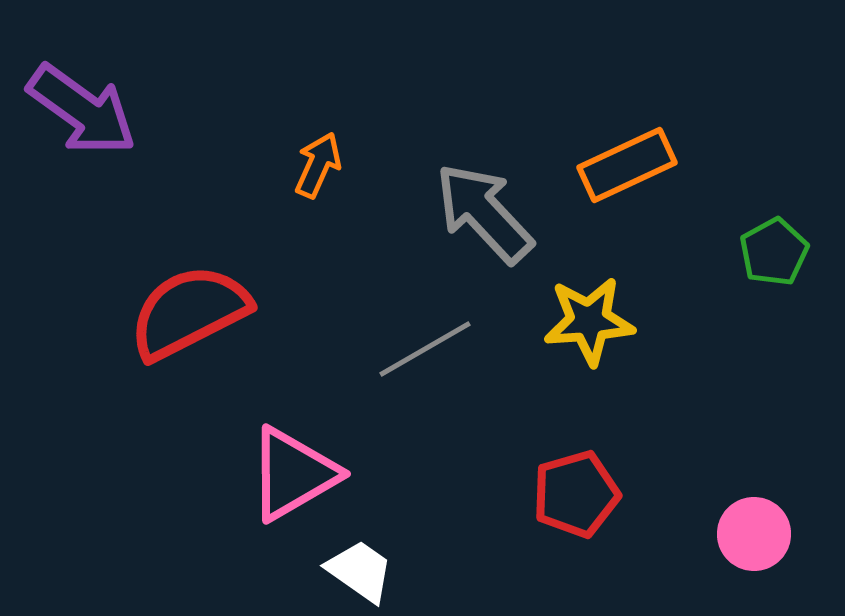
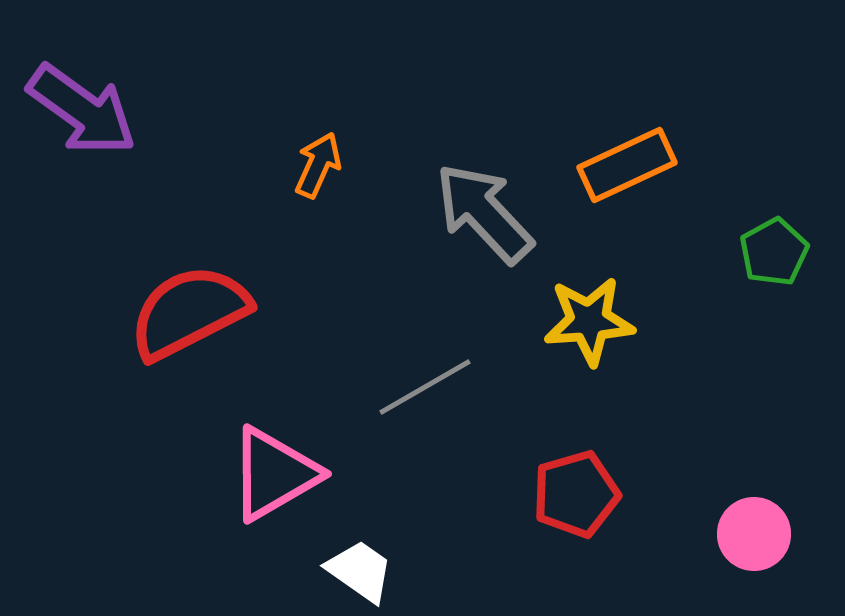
gray line: moved 38 px down
pink triangle: moved 19 px left
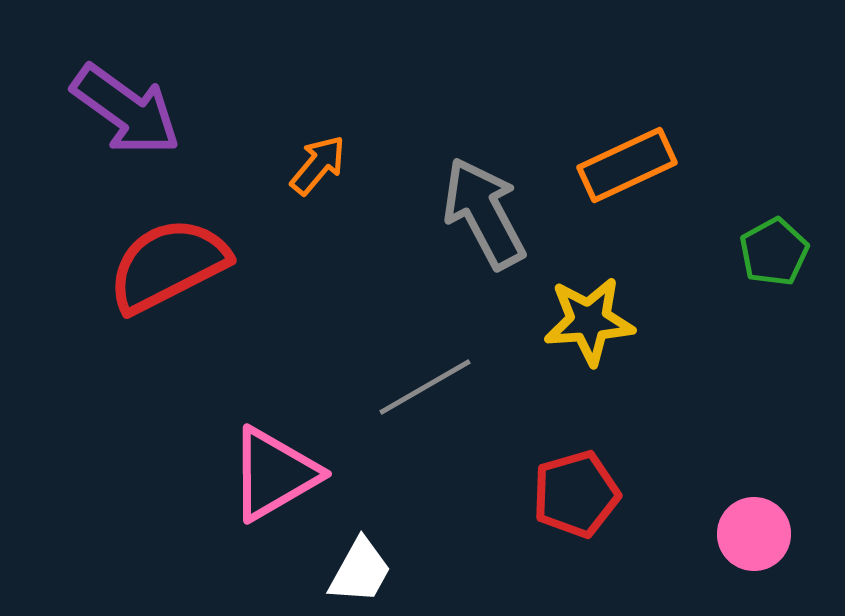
purple arrow: moved 44 px right
orange arrow: rotated 16 degrees clockwise
gray arrow: rotated 15 degrees clockwise
red semicircle: moved 21 px left, 47 px up
white trapezoid: rotated 84 degrees clockwise
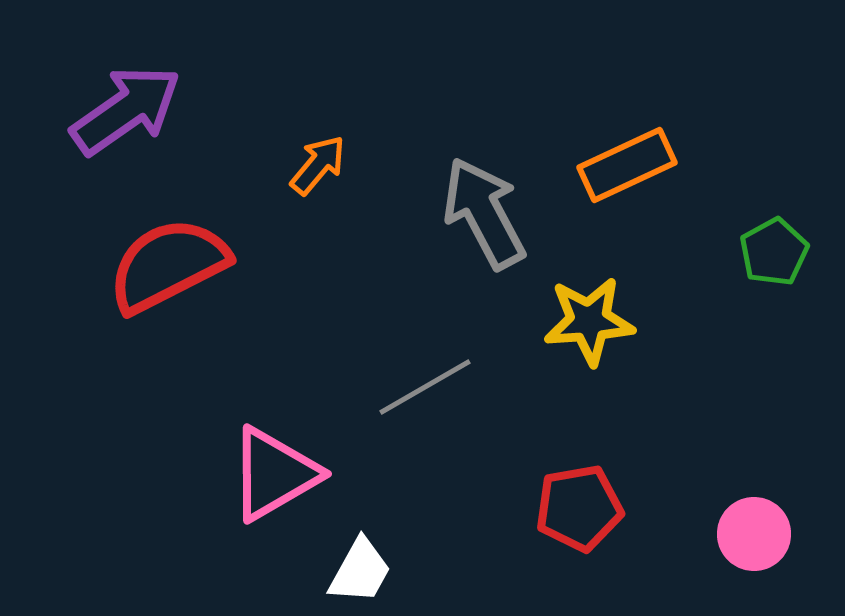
purple arrow: rotated 71 degrees counterclockwise
red pentagon: moved 3 px right, 14 px down; rotated 6 degrees clockwise
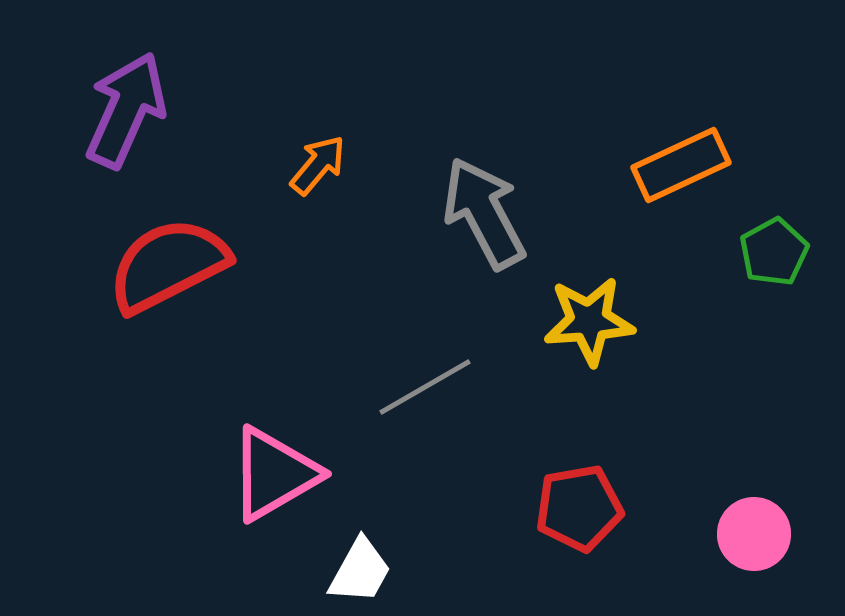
purple arrow: rotated 31 degrees counterclockwise
orange rectangle: moved 54 px right
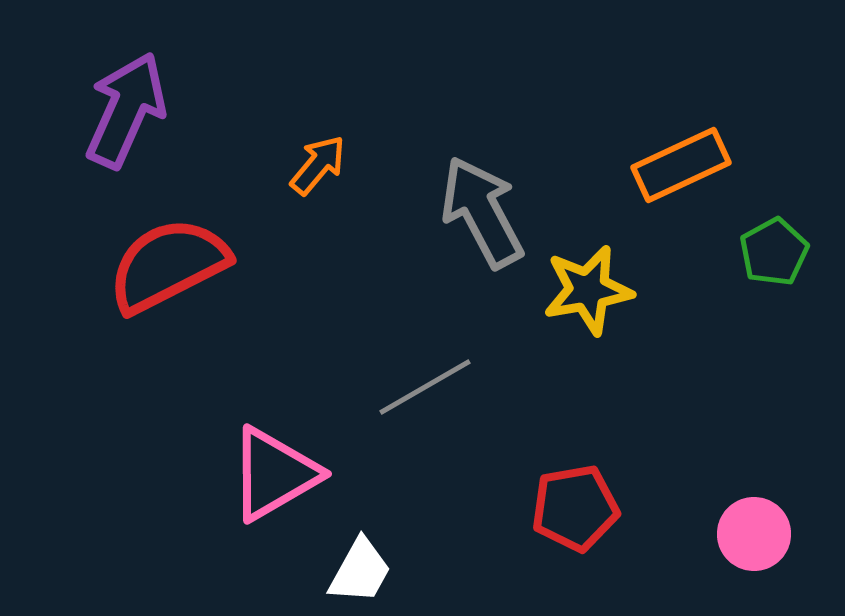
gray arrow: moved 2 px left, 1 px up
yellow star: moved 1 px left, 31 px up; rotated 6 degrees counterclockwise
red pentagon: moved 4 px left
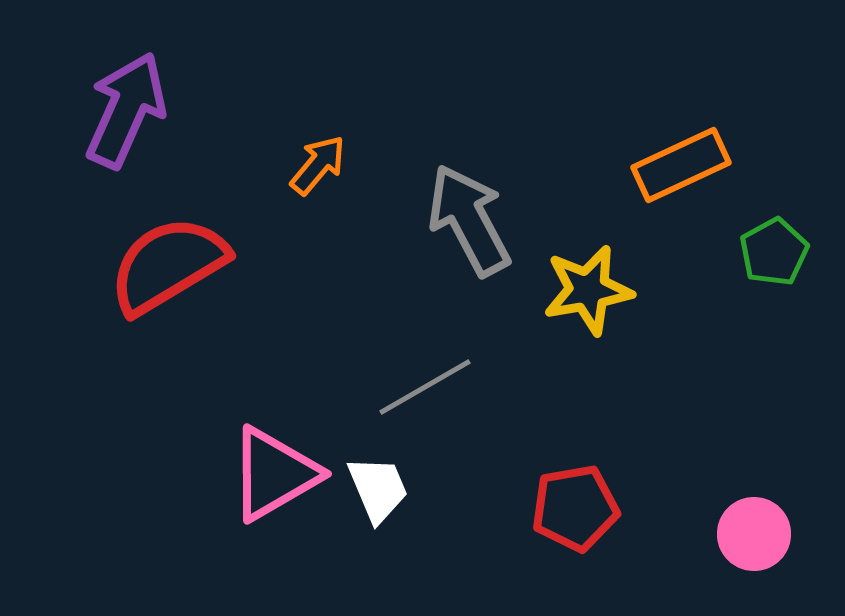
gray arrow: moved 13 px left, 8 px down
red semicircle: rotated 4 degrees counterclockwise
white trapezoid: moved 18 px right, 82 px up; rotated 52 degrees counterclockwise
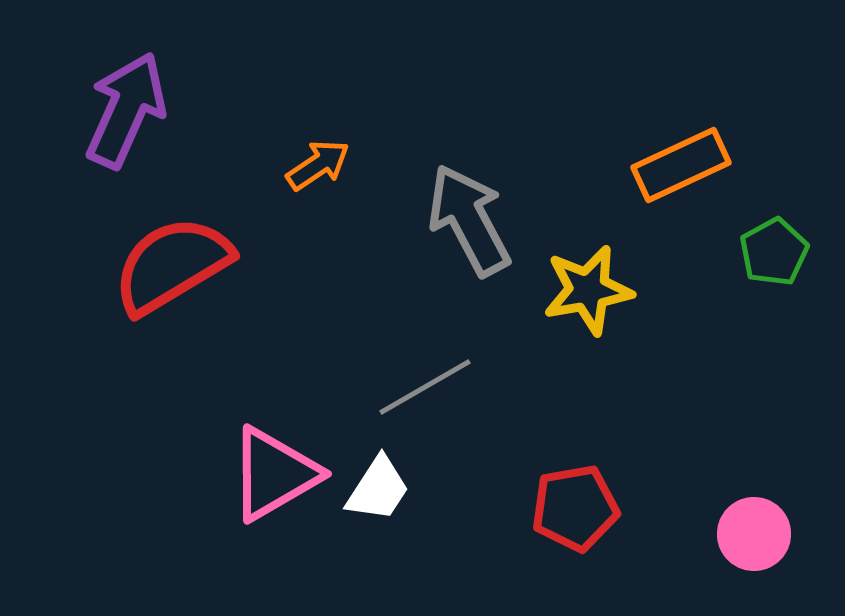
orange arrow: rotated 16 degrees clockwise
red semicircle: moved 4 px right
white trapezoid: rotated 56 degrees clockwise
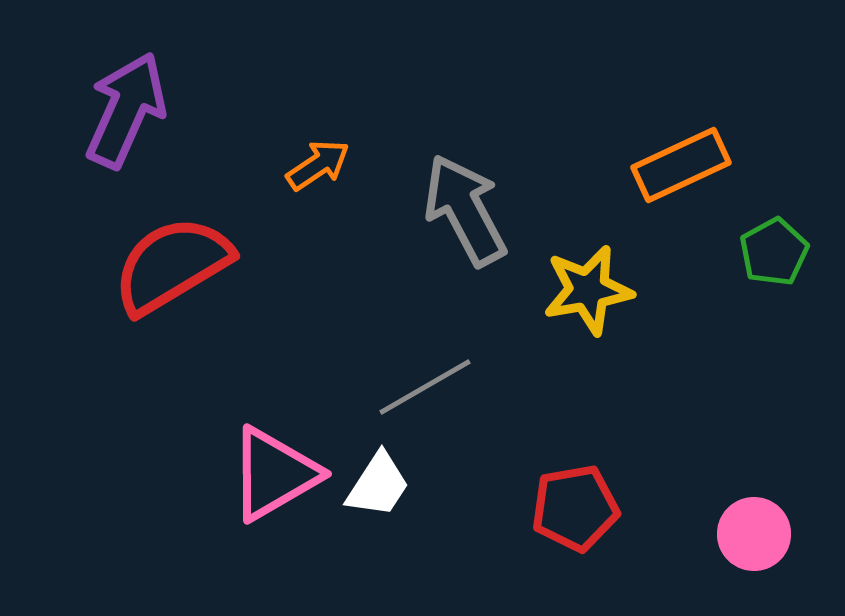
gray arrow: moved 4 px left, 10 px up
white trapezoid: moved 4 px up
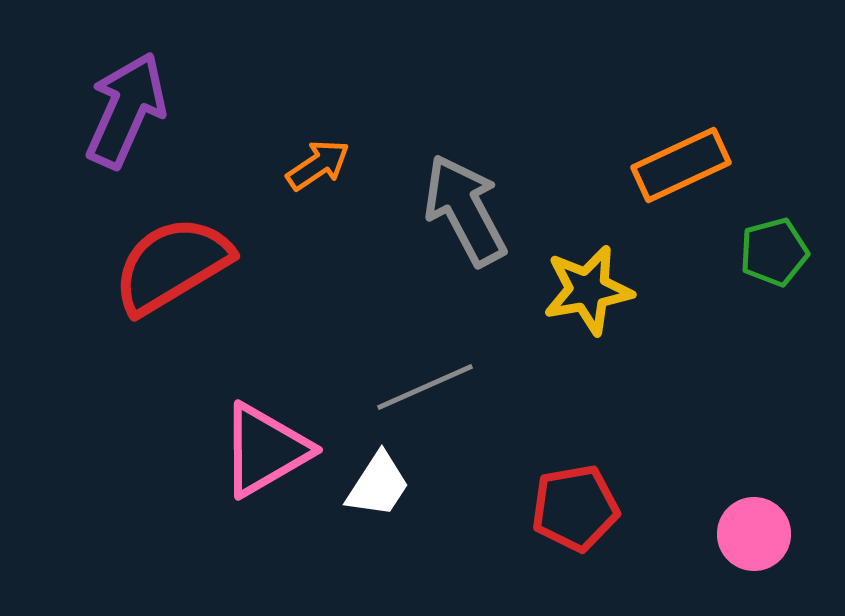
green pentagon: rotated 14 degrees clockwise
gray line: rotated 6 degrees clockwise
pink triangle: moved 9 px left, 24 px up
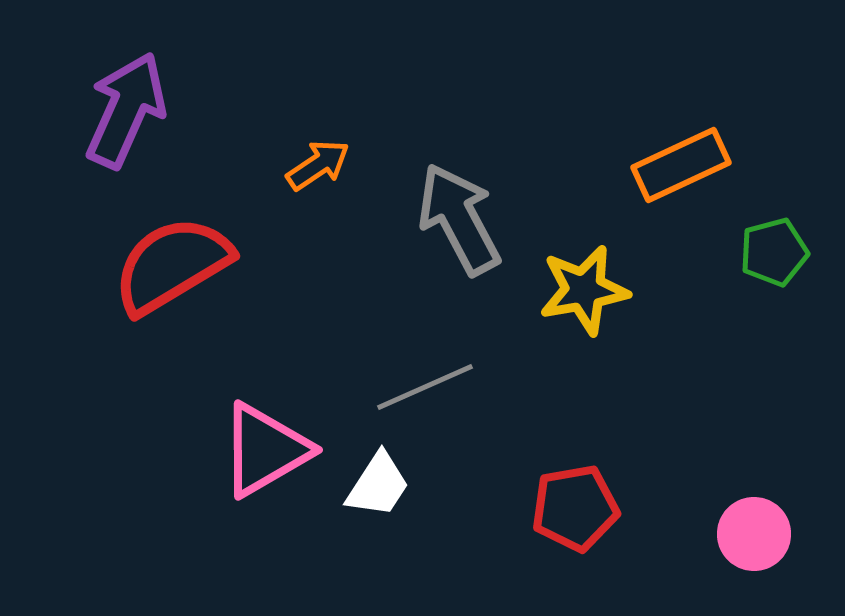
gray arrow: moved 6 px left, 9 px down
yellow star: moved 4 px left
